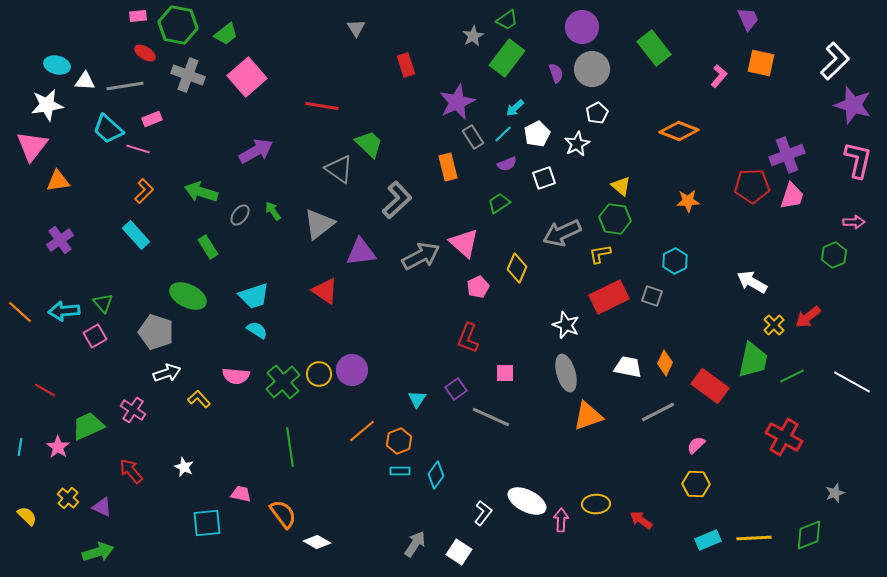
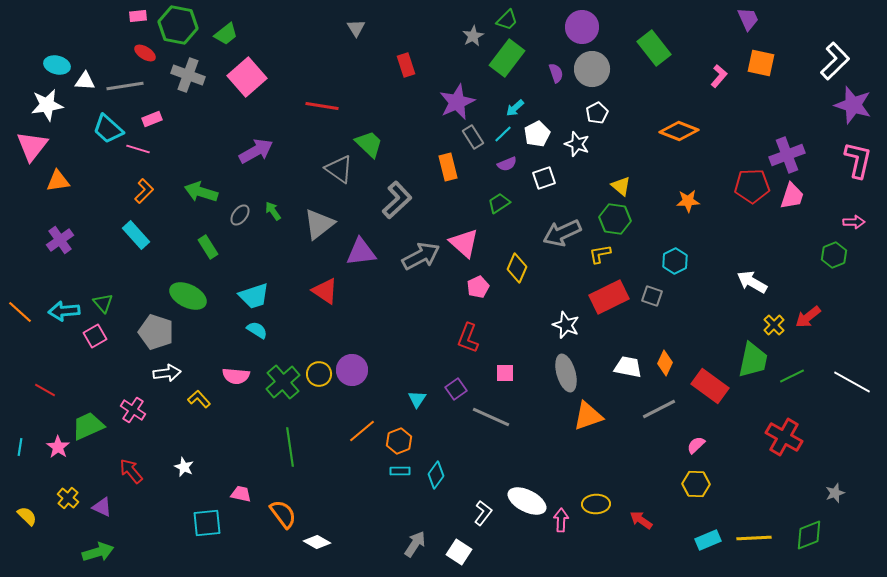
green trapezoid at (507, 20): rotated 10 degrees counterclockwise
white star at (577, 144): rotated 25 degrees counterclockwise
white arrow at (167, 373): rotated 12 degrees clockwise
gray line at (658, 412): moved 1 px right, 3 px up
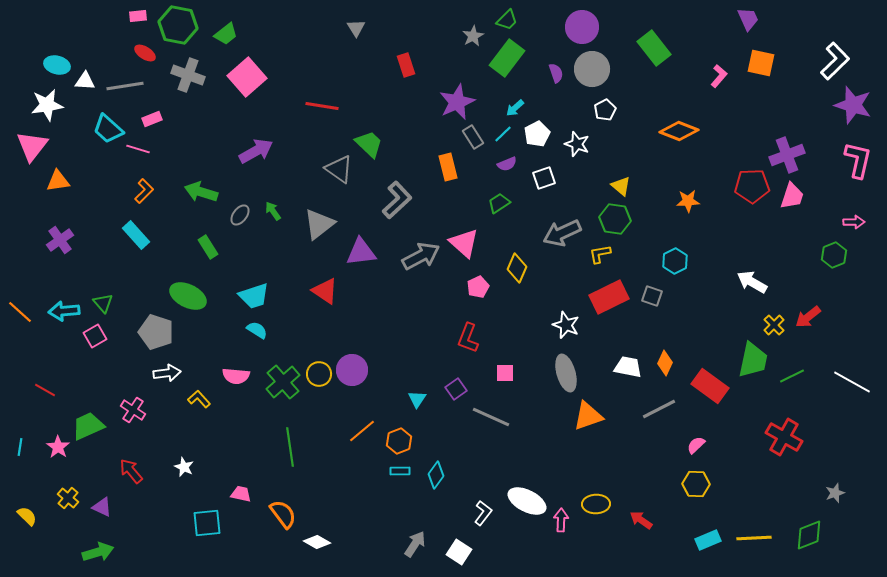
white pentagon at (597, 113): moved 8 px right, 3 px up
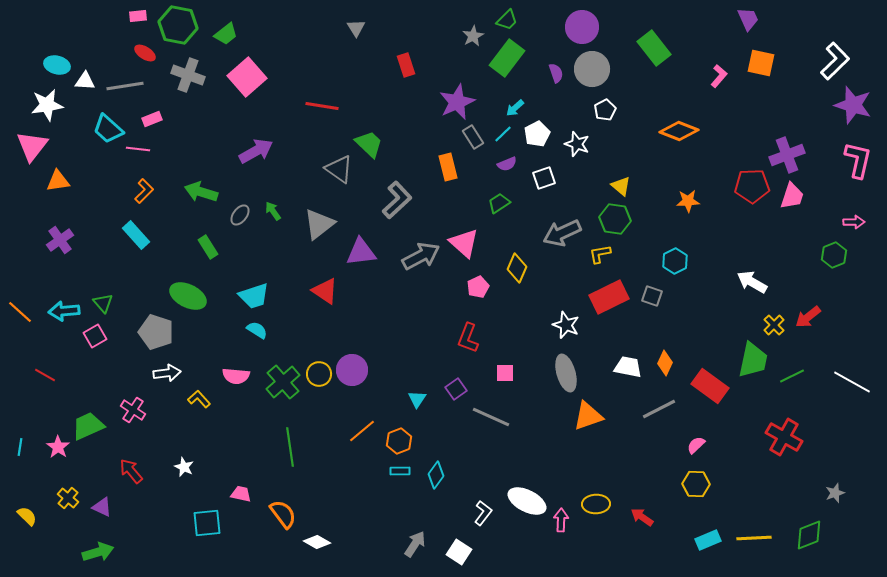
pink line at (138, 149): rotated 10 degrees counterclockwise
red line at (45, 390): moved 15 px up
red arrow at (641, 520): moved 1 px right, 3 px up
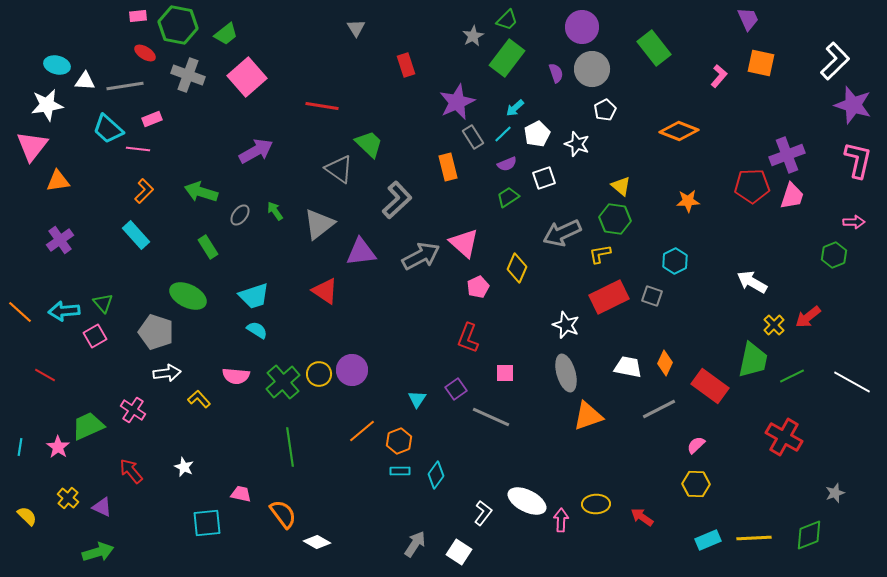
green trapezoid at (499, 203): moved 9 px right, 6 px up
green arrow at (273, 211): moved 2 px right
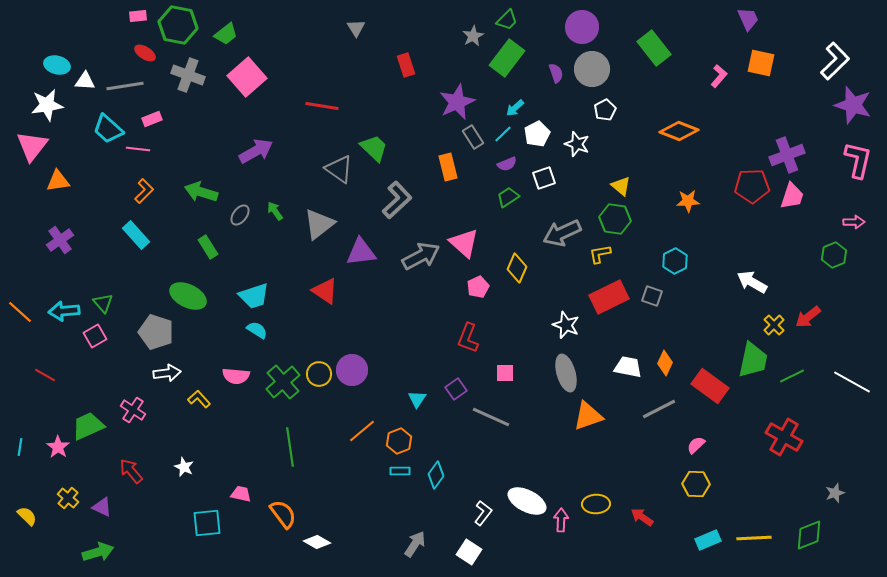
green trapezoid at (369, 144): moved 5 px right, 4 px down
white square at (459, 552): moved 10 px right
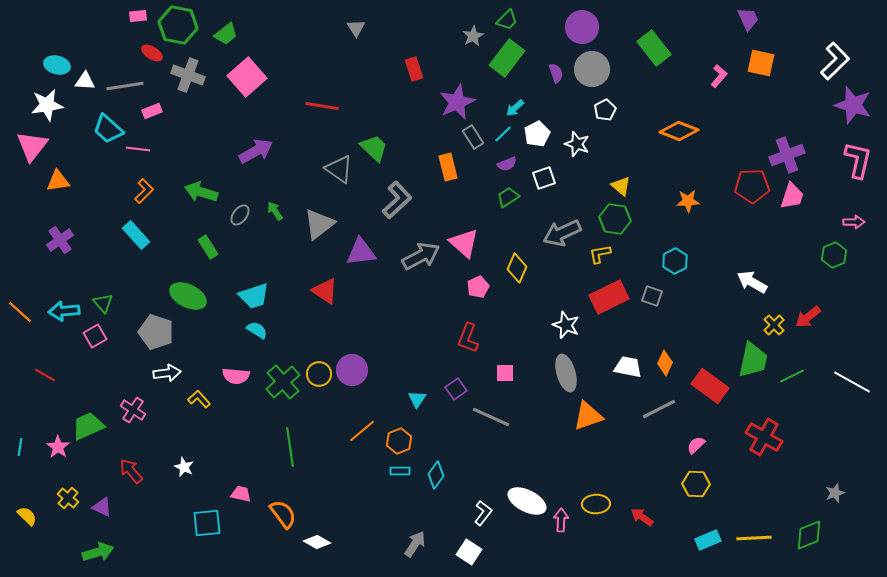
red ellipse at (145, 53): moved 7 px right
red rectangle at (406, 65): moved 8 px right, 4 px down
pink rectangle at (152, 119): moved 8 px up
red cross at (784, 437): moved 20 px left
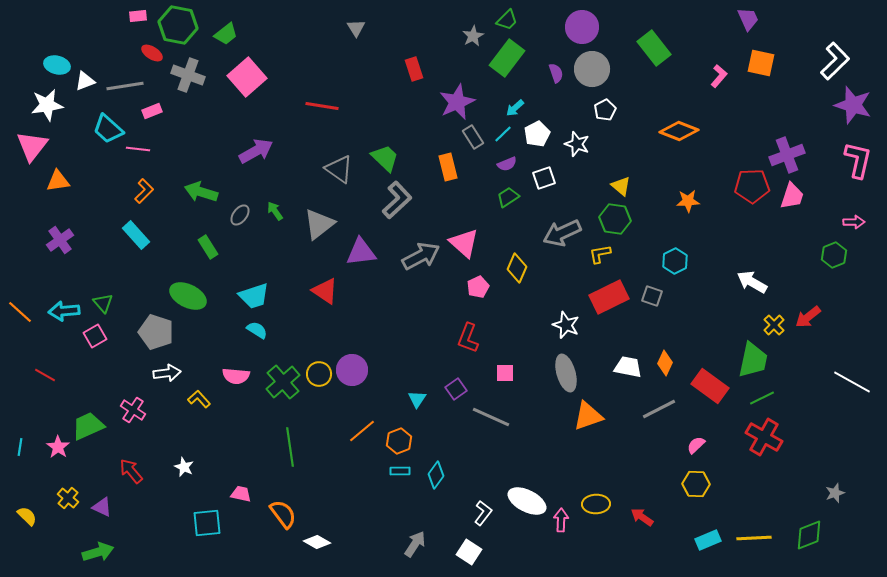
white triangle at (85, 81): rotated 25 degrees counterclockwise
green trapezoid at (374, 148): moved 11 px right, 10 px down
green line at (792, 376): moved 30 px left, 22 px down
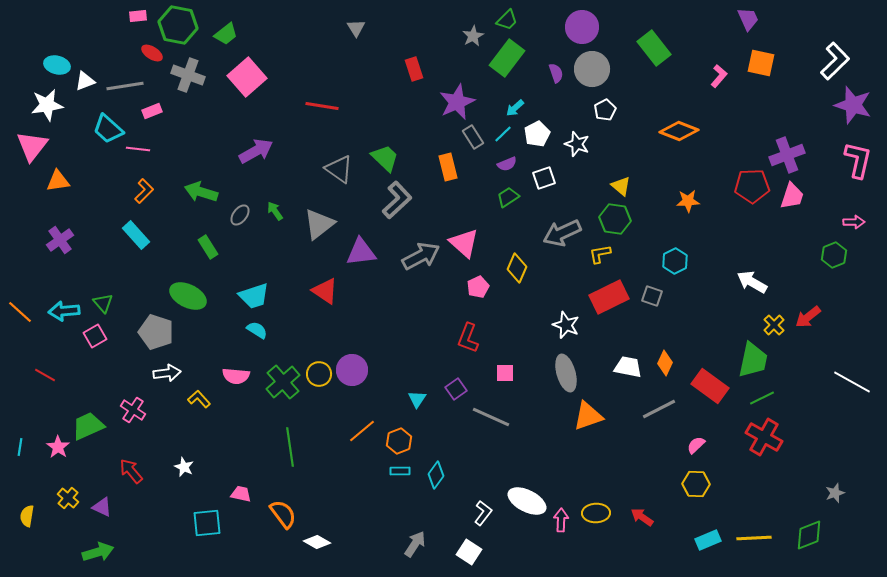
yellow ellipse at (596, 504): moved 9 px down
yellow semicircle at (27, 516): rotated 125 degrees counterclockwise
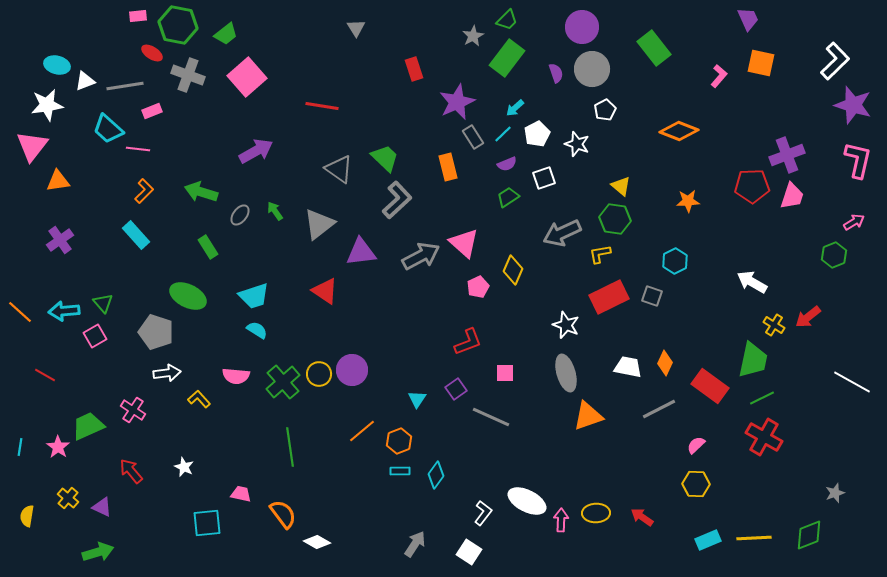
pink arrow at (854, 222): rotated 30 degrees counterclockwise
yellow diamond at (517, 268): moved 4 px left, 2 px down
yellow cross at (774, 325): rotated 15 degrees counterclockwise
red L-shape at (468, 338): moved 4 px down; rotated 132 degrees counterclockwise
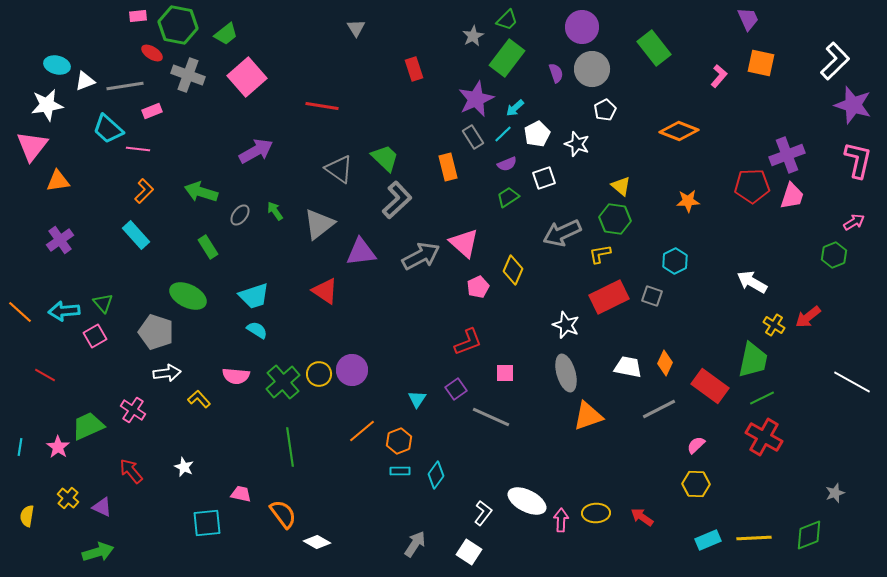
purple star at (457, 102): moved 19 px right, 3 px up
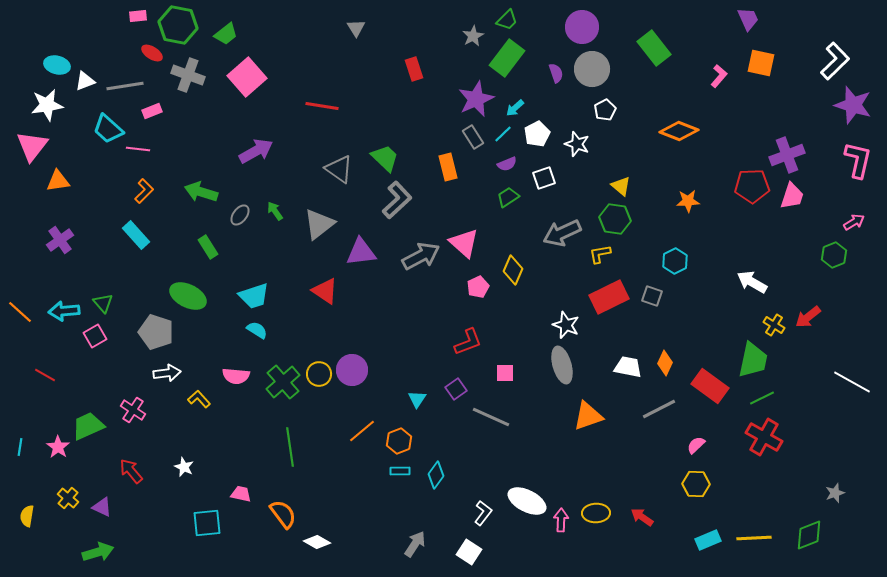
gray ellipse at (566, 373): moved 4 px left, 8 px up
